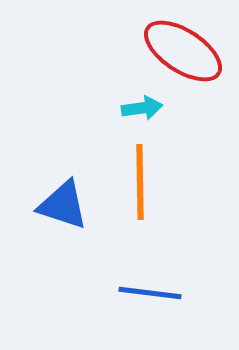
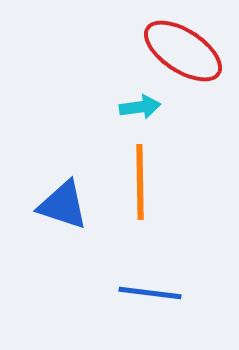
cyan arrow: moved 2 px left, 1 px up
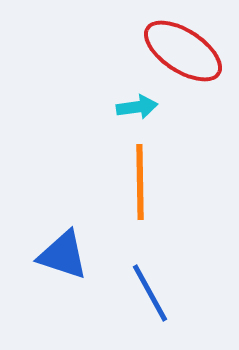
cyan arrow: moved 3 px left
blue triangle: moved 50 px down
blue line: rotated 54 degrees clockwise
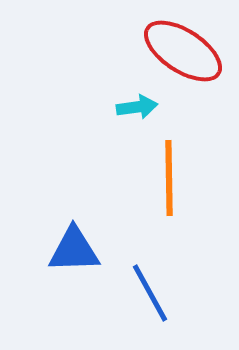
orange line: moved 29 px right, 4 px up
blue triangle: moved 11 px right, 5 px up; rotated 20 degrees counterclockwise
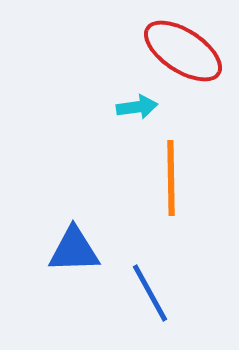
orange line: moved 2 px right
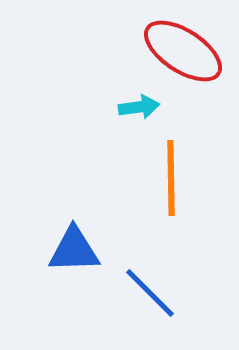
cyan arrow: moved 2 px right
blue line: rotated 16 degrees counterclockwise
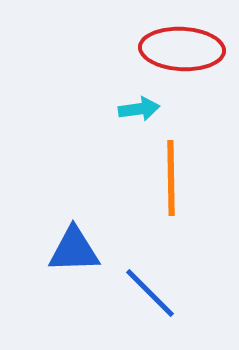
red ellipse: moved 1 px left, 2 px up; rotated 30 degrees counterclockwise
cyan arrow: moved 2 px down
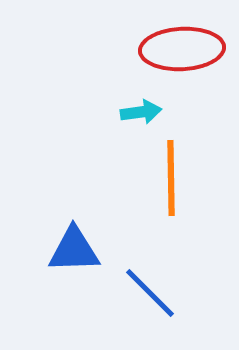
red ellipse: rotated 6 degrees counterclockwise
cyan arrow: moved 2 px right, 3 px down
